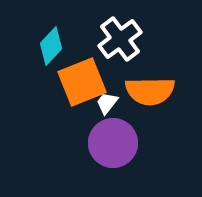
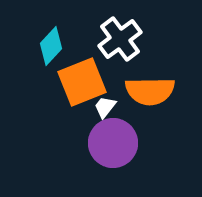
white trapezoid: moved 2 px left, 4 px down
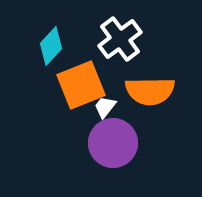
orange square: moved 1 px left, 3 px down
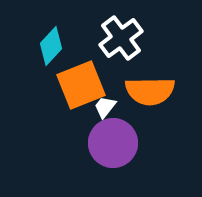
white cross: moved 1 px right, 1 px up
